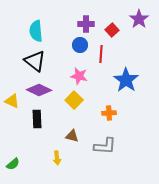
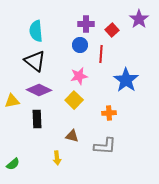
pink star: rotated 24 degrees counterclockwise
yellow triangle: rotated 35 degrees counterclockwise
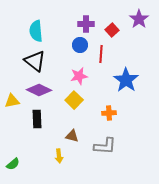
yellow arrow: moved 2 px right, 2 px up
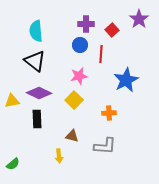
blue star: rotated 10 degrees clockwise
purple diamond: moved 3 px down
